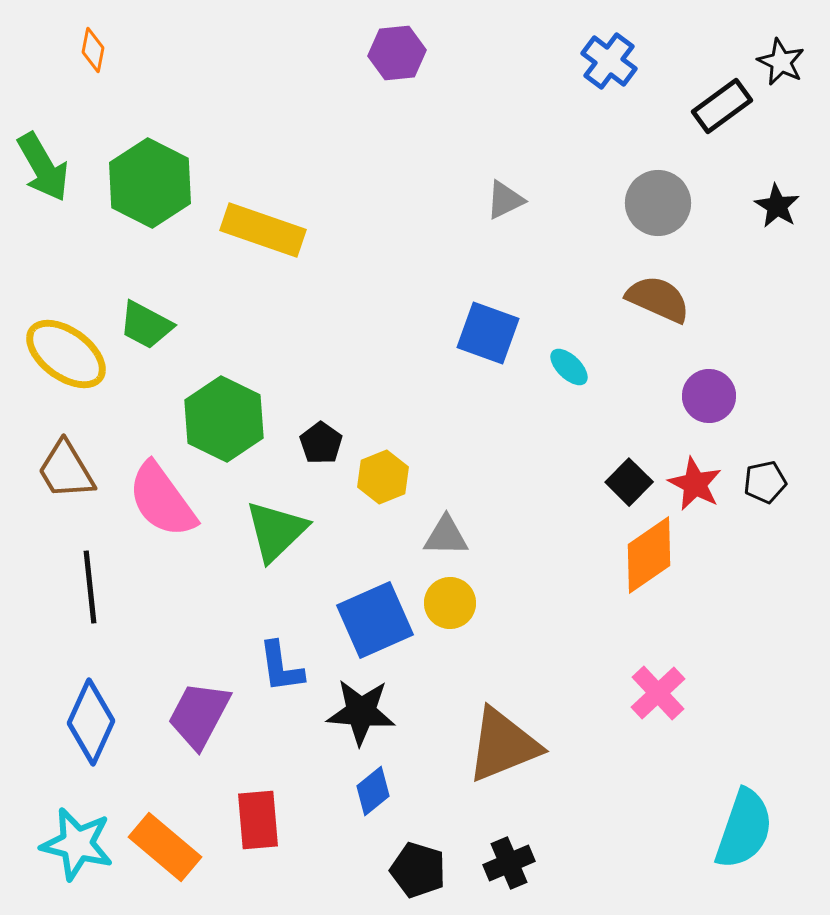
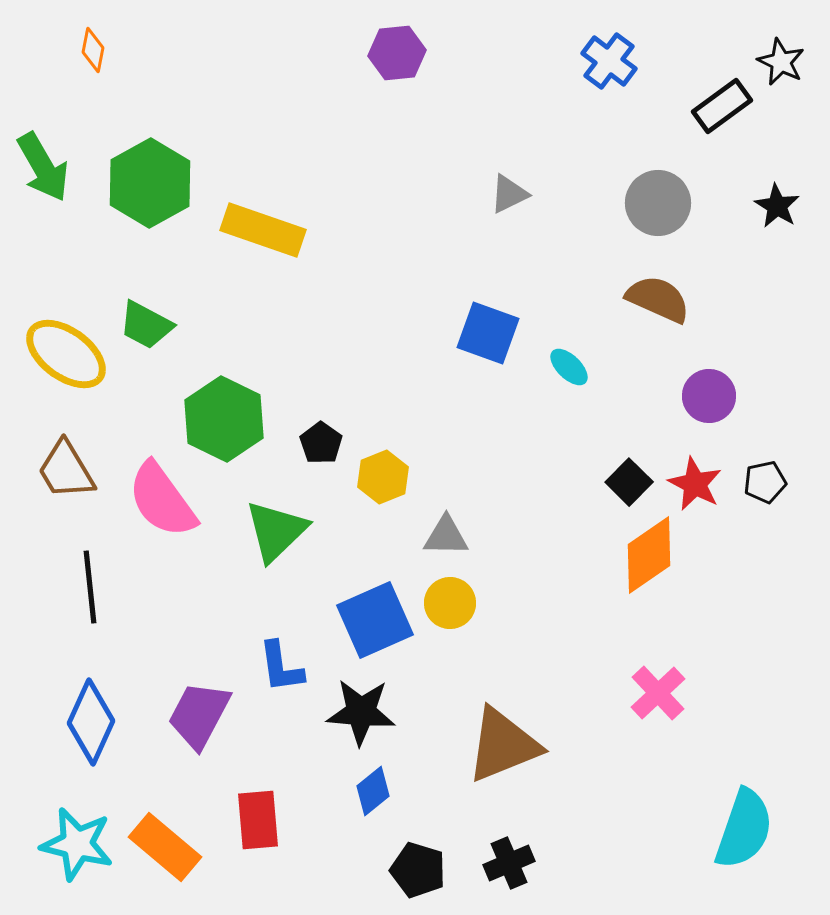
green hexagon at (150, 183): rotated 4 degrees clockwise
gray triangle at (505, 200): moved 4 px right, 6 px up
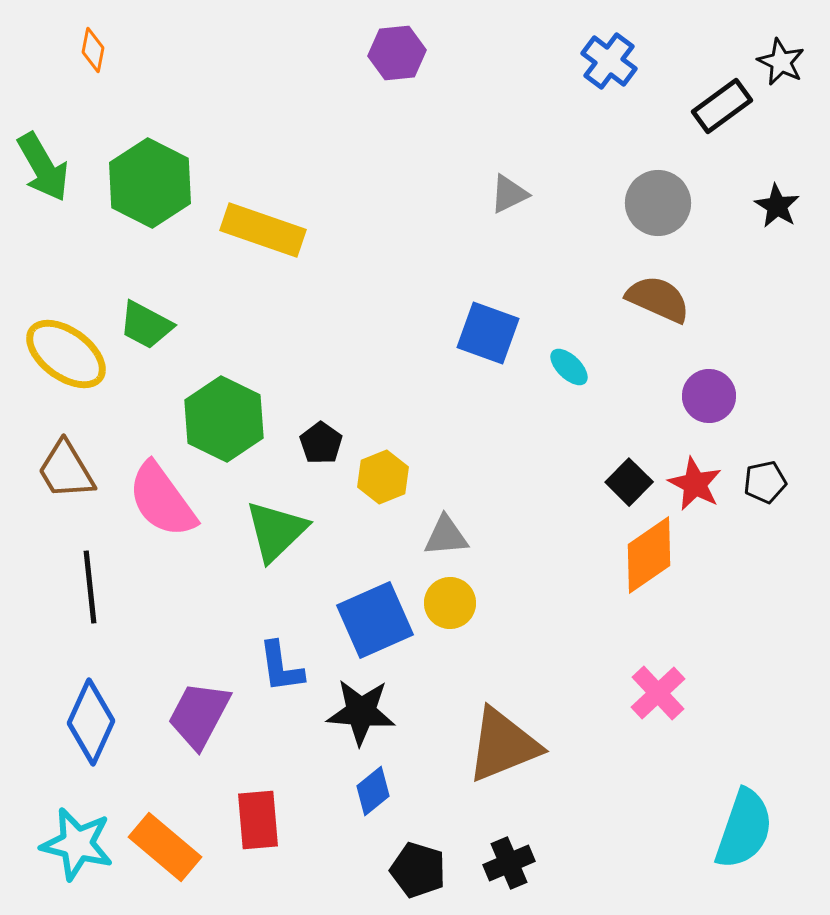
green hexagon at (150, 183): rotated 4 degrees counterclockwise
gray triangle at (446, 536): rotated 6 degrees counterclockwise
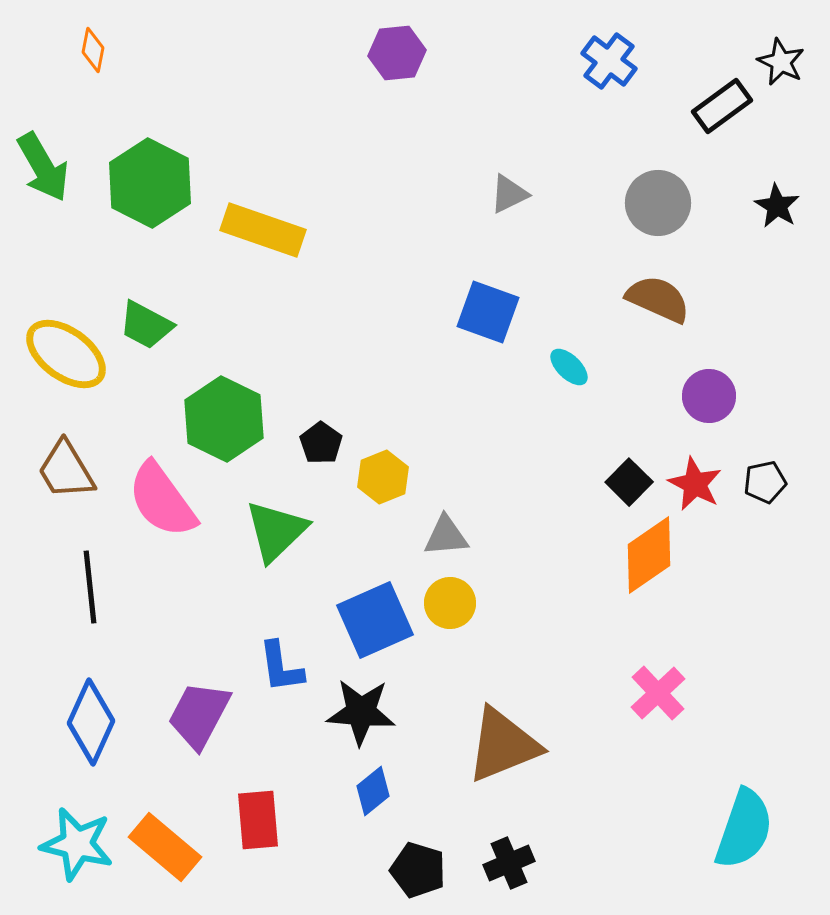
blue square at (488, 333): moved 21 px up
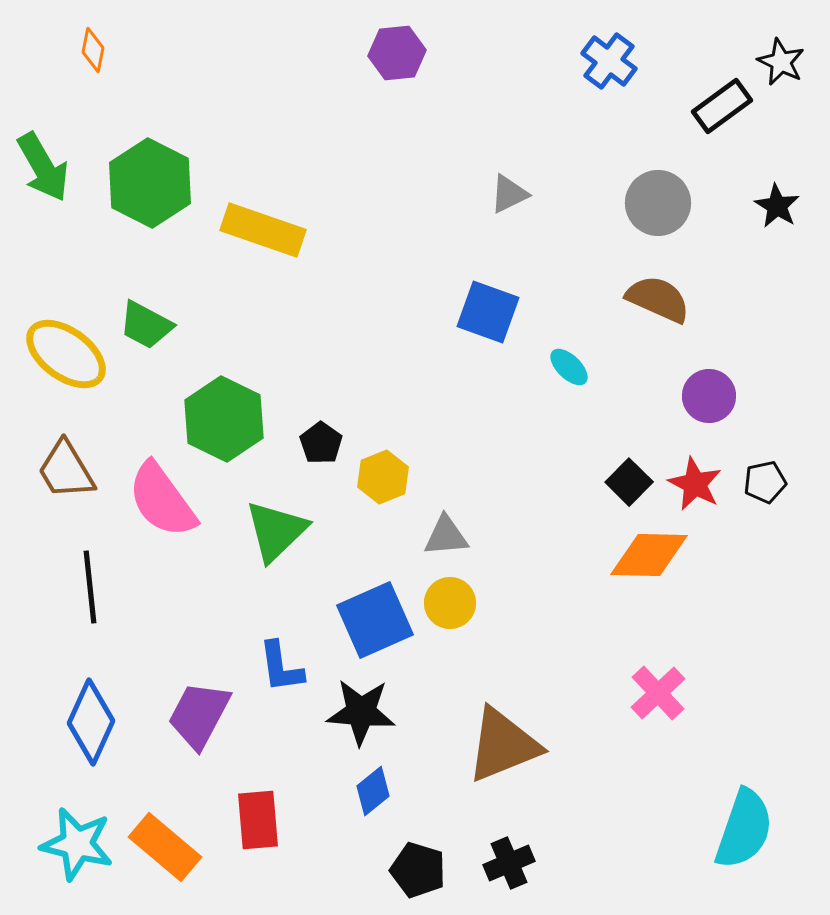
orange diamond at (649, 555): rotated 36 degrees clockwise
